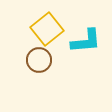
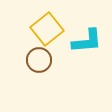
cyan L-shape: moved 1 px right
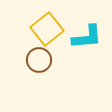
cyan L-shape: moved 4 px up
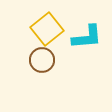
brown circle: moved 3 px right
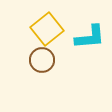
cyan L-shape: moved 3 px right
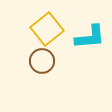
brown circle: moved 1 px down
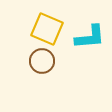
yellow square: rotated 28 degrees counterclockwise
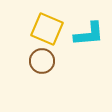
cyan L-shape: moved 1 px left, 3 px up
